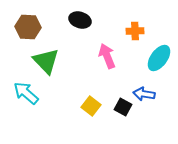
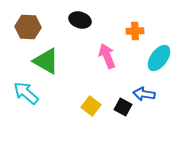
green triangle: rotated 16 degrees counterclockwise
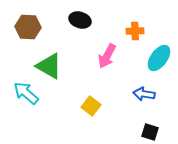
pink arrow: rotated 130 degrees counterclockwise
green triangle: moved 3 px right, 5 px down
black square: moved 27 px right, 25 px down; rotated 12 degrees counterclockwise
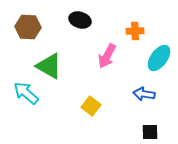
black square: rotated 18 degrees counterclockwise
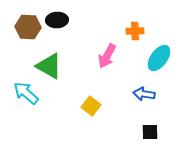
black ellipse: moved 23 px left; rotated 20 degrees counterclockwise
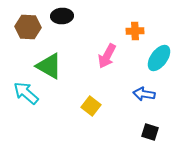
black ellipse: moved 5 px right, 4 px up
black square: rotated 18 degrees clockwise
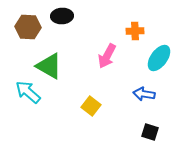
cyan arrow: moved 2 px right, 1 px up
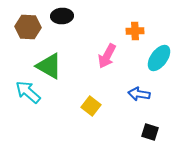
blue arrow: moved 5 px left
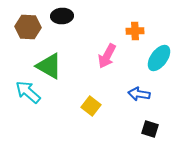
black square: moved 3 px up
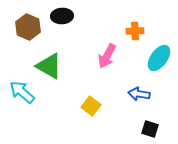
brown hexagon: rotated 20 degrees clockwise
cyan arrow: moved 6 px left
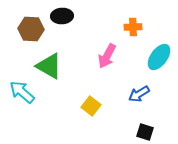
brown hexagon: moved 3 px right, 2 px down; rotated 20 degrees counterclockwise
orange cross: moved 2 px left, 4 px up
cyan ellipse: moved 1 px up
blue arrow: rotated 40 degrees counterclockwise
black square: moved 5 px left, 3 px down
